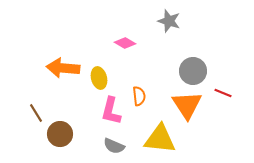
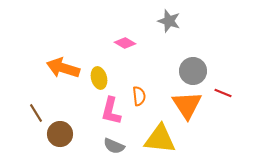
orange arrow: rotated 12 degrees clockwise
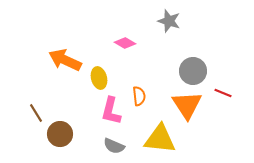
orange arrow: moved 2 px right, 8 px up; rotated 8 degrees clockwise
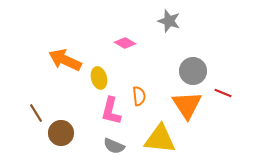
brown circle: moved 1 px right, 1 px up
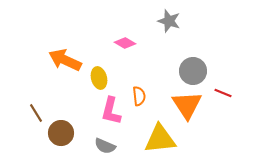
yellow triangle: rotated 12 degrees counterclockwise
gray semicircle: moved 9 px left
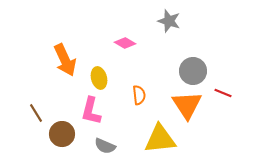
orange arrow: rotated 140 degrees counterclockwise
orange semicircle: moved 1 px up
pink L-shape: moved 20 px left
brown circle: moved 1 px right, 1 px down
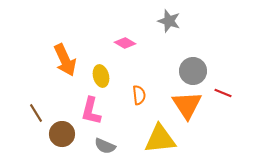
yellow ellipse: moved 2 px right, 2 px up
